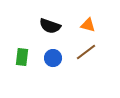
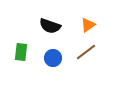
orange triangle: rotated 49 degrees counterclockwise
green rectangle: moved 1 px left, 5 px up
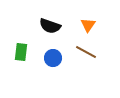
orange triangle: rotated 21 degrees counterclockwise
brown line: rotated 65 degrees clockwise
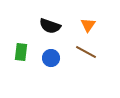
blue circle: moved 2 px left
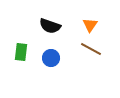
orange triangle: moved 2 px right
brown line: moved 5 px right, 3 px up
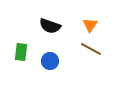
blue circle: moved 1 px left, 3 px down
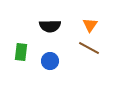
black semicircle: rotated 20 degrees counterclockwise
brown line: moved 2 px left, 1 px up
